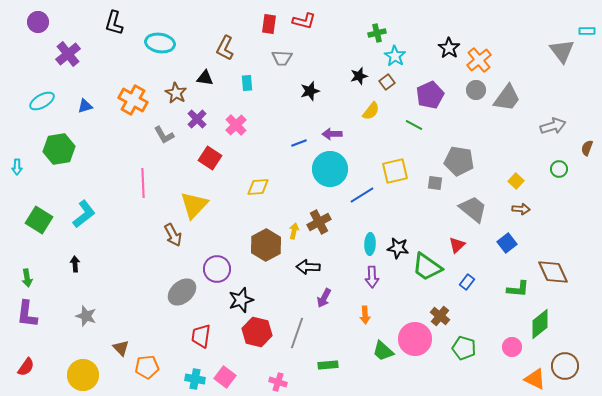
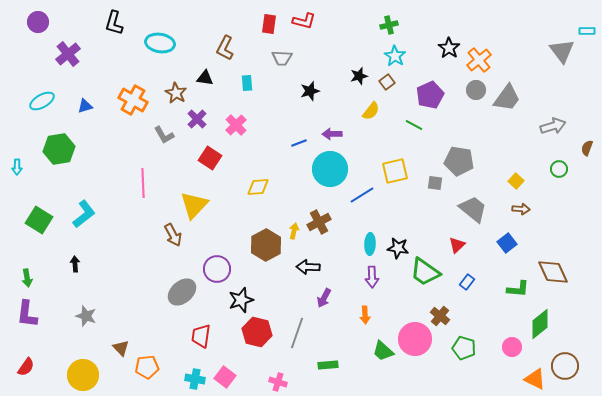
green cross at (377, 33): moved 12 px right, 8 px up
green trapezoid at (427, 267): moved 2 px left, 5 px down
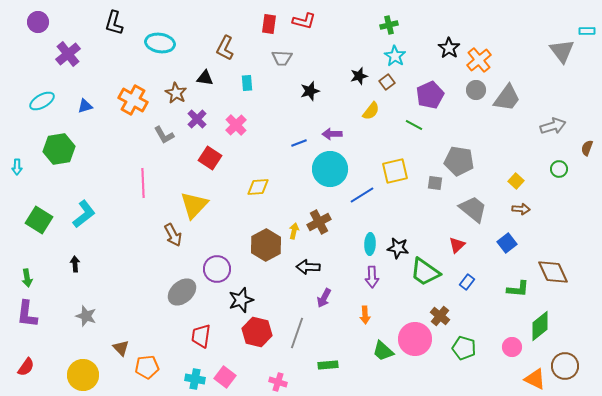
green diamond at (540, 324): moved 2 px down
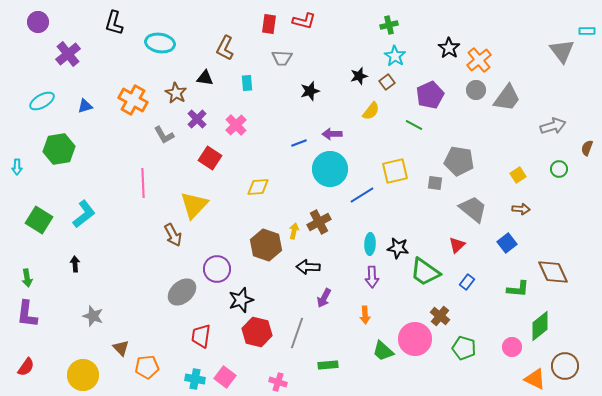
yellow square at (516, 181): moved 2 px right, 6 px up; rotated 14 degrees clockwise
brown hexagon at (266, 245): rotated 12 degrees counterclockwise
gray star at (86, 316): moved 7 px right
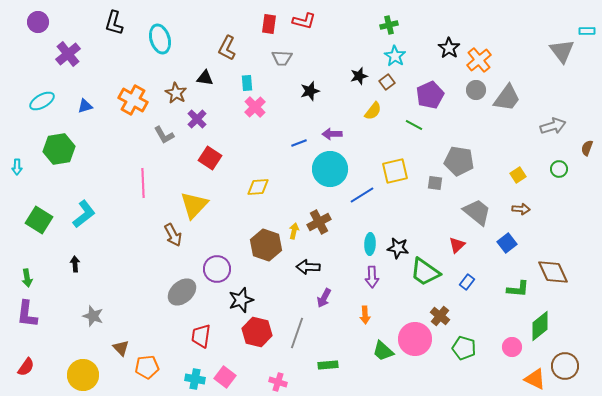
cyan ellipse at (160, 43): moved 4 px up; rotated 64 degrees clockwise
brown L-shape at (225, 48): moved 2 px right
yellow semicircle at (371, 111): moved 2 px right
pink cross at (236, 125): moved 19 px right, 18 px up
gray trapezoid at (473, 209): moved 4 px right, 3 px down
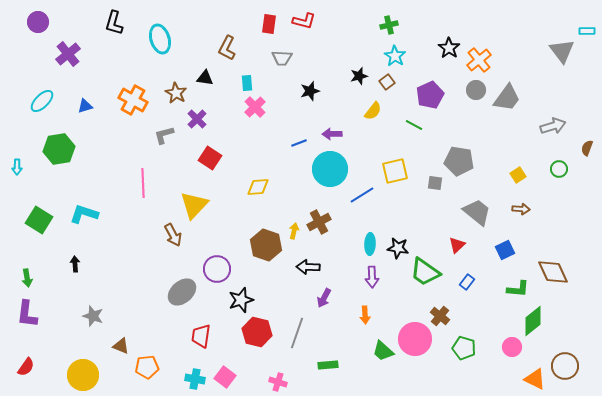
cyan ellipse at (42, 101): rotated 15 degrees counterclockwise
gray L-shape at (164, 135): rotated 105 degrees clockwise
cyan L-shape at (84, 214): rotated 124 degrees counterclockwise
blue square at (507, 243): moved 2 px left, 7 px down; rotated 12 degrees clockwise
green diamond at (540, 326): moved 7 px left, 5 px up
brown triangle at (121, 348): moved 2 px up; rotated 24 degrees counterclockwise
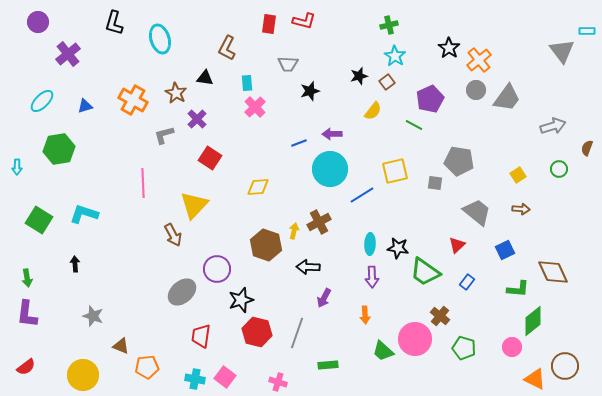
gray trapezoid at (282, 58): moved 6 px right, 6 px down
purple pentagon at (430, 95): moved 4 px down
red semicircle at (26, 367): rotated 18 degrees clockwise
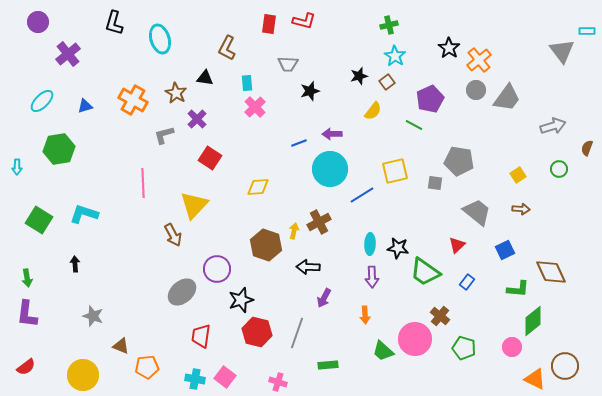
brown diamond at (553, 272): moved 2 px left
